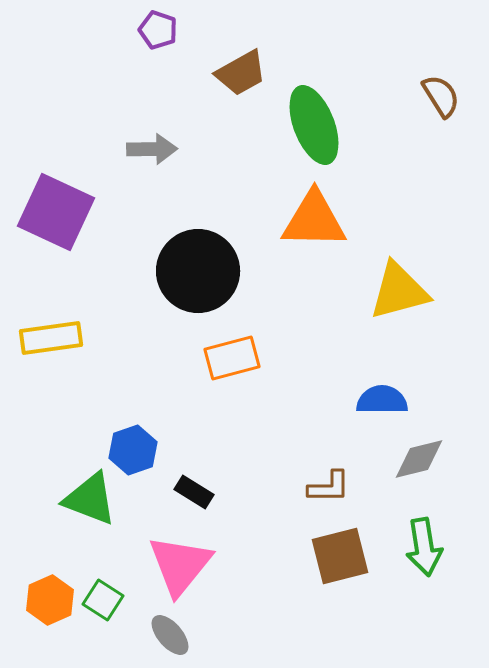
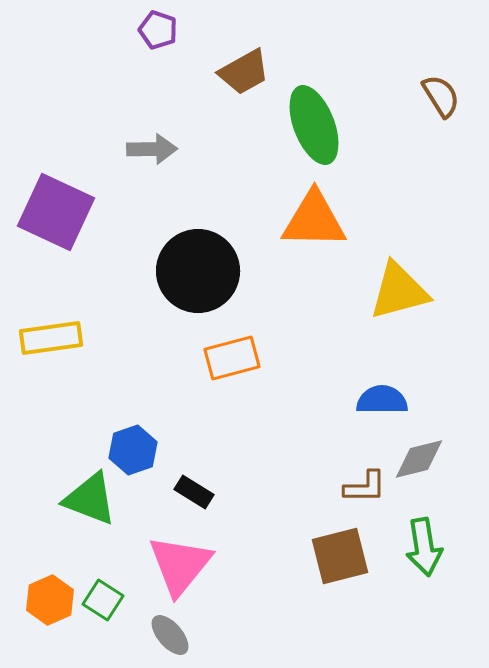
brown trapezoid: moved 3 px right, 1 px up
brown L-shape: moved 36 px right
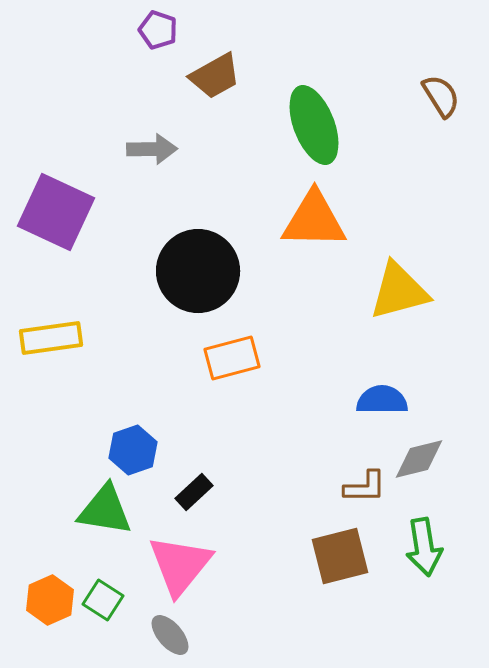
brown trapezoid: moved 29 px left, 4 px down
black rectangle: rotated 75 degrees counterclockwise
green triangle: moved 15 px right, 11 px down; rotated 12 degrees counterclockwise
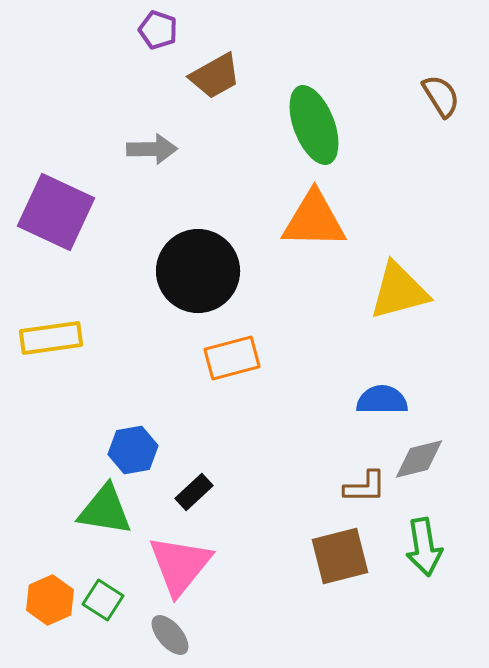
blue hexagon: rotated 9 degrees clockwise
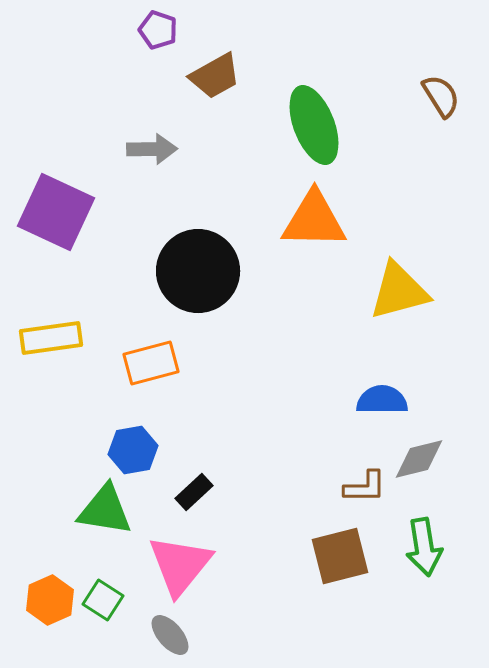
orange rectangle: moved 81 px left, 5 px down
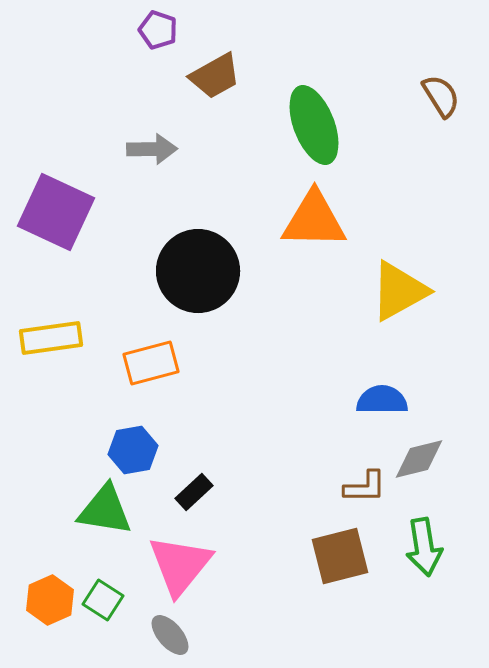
yellow triangle: rotated 14 degrees counterclockwise
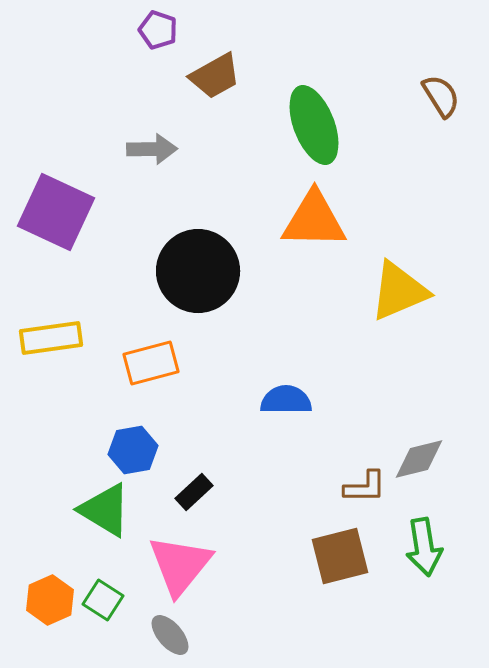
yellow triangle: rotated 6 degrees clockwise
blue semicircle: moved 96 px left
green triangle: rotated 22 degrees clockwise
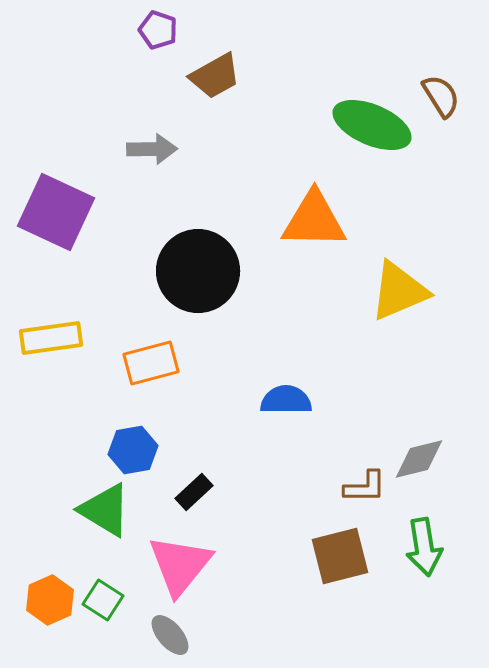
green ellipse: moved 58 px right; rotated 46 degrees counterclockwise
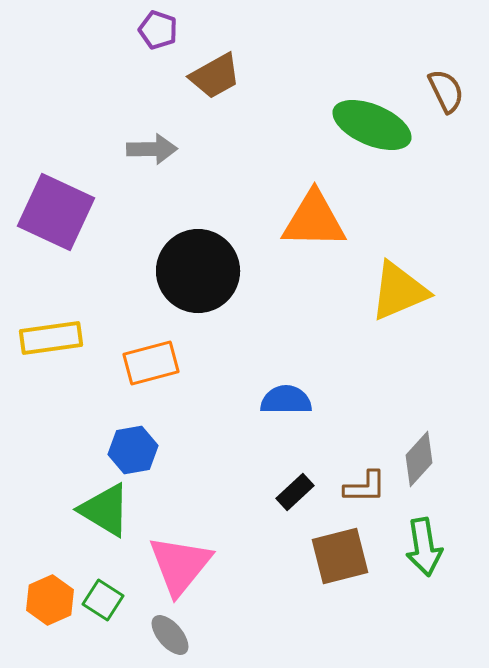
brown semicircle: moved 5 px right, 5 px up; rotated 6 degrees clockwise
gray diamond: rotated 34 degrees counterclockwise
black rectangle: moved 101 px right
